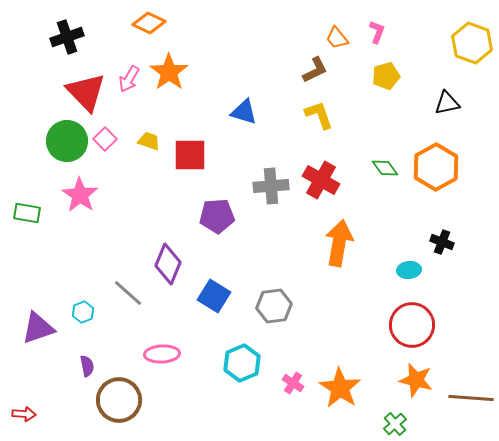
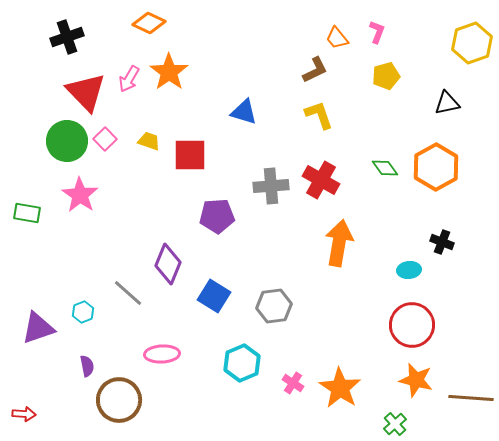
yellow hexagon at (472, 43): rotated 21 degrees clockwise
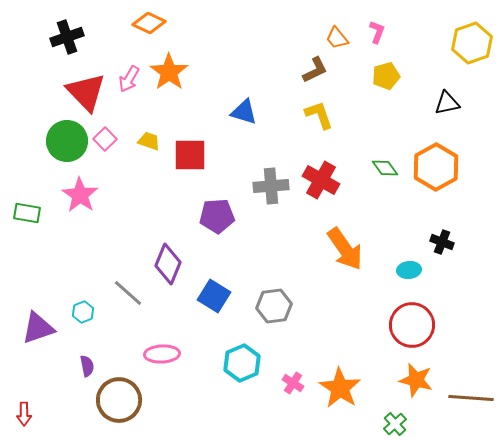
orange arrow at (339, 243): moved 6 px right, 6 px down; rotated 135 degrees clockwise
red arrow at (24, 414): rotated 85 degrees clockwise
